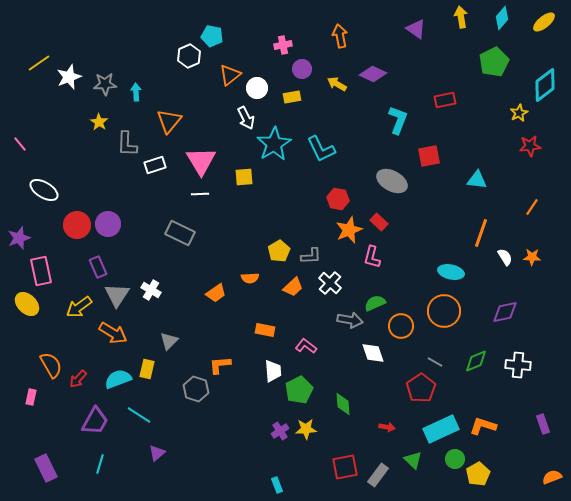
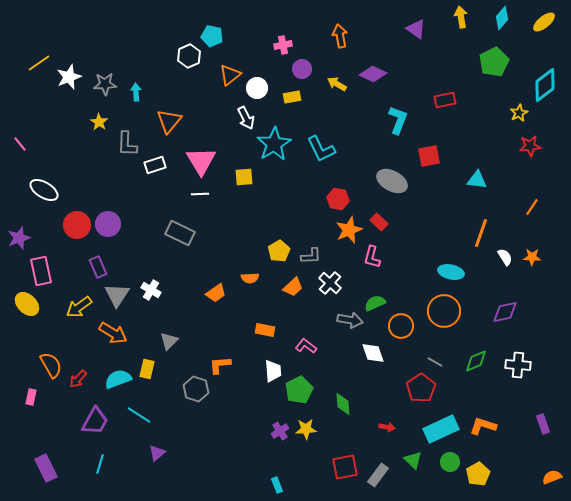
green circle at (455, 459): moved 5 px left, 3 px down
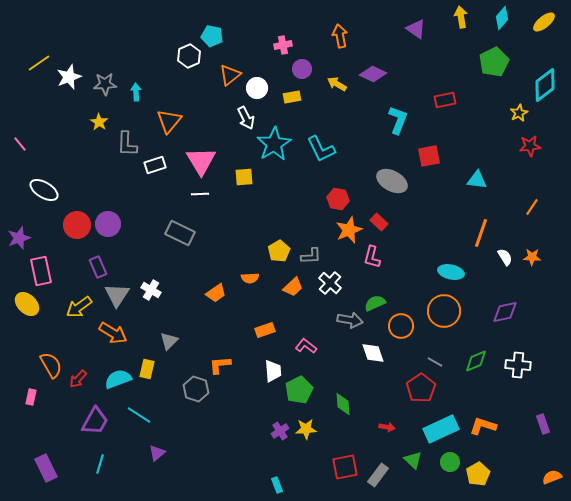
orange rectangle at (265, 330): rotated 30 degrees counterclockwise
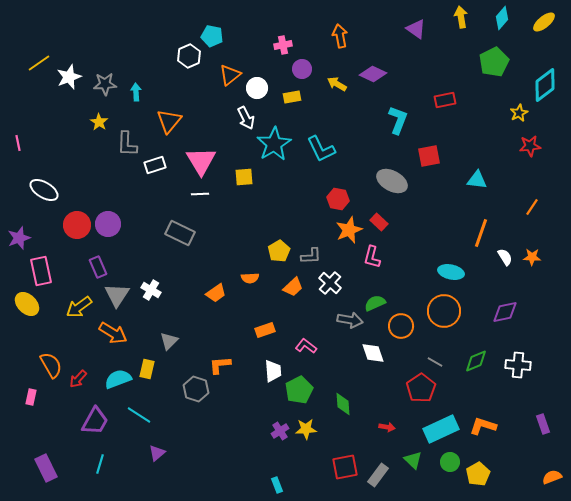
pink line at (20, 144): moved 2 px left, 1 px up; rotated 28 degrees clockwise
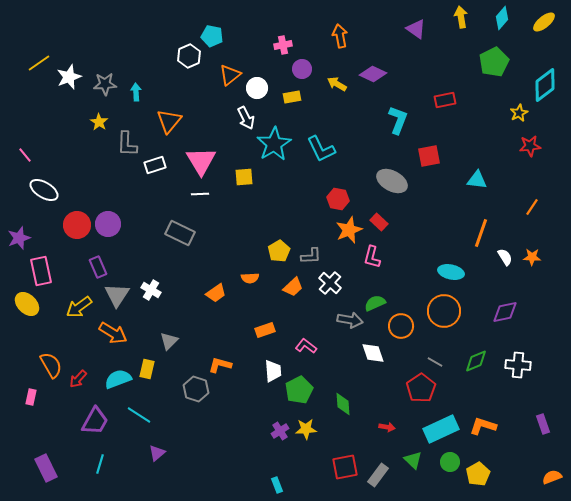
pink line at (18, 143): moved 7 px right, 12 px down; rotated 28 degrees counterclockwise
orange L-shape at (220, 365): rotated 20 degrees clockwise
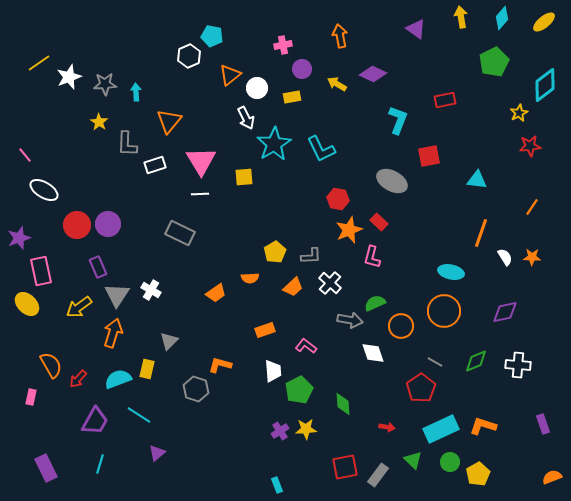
yellow pentagon at (279, 251): moved 4 px left, 1 px down
orange arrow at (113, 333): rotated 104 degrees counterclockwise
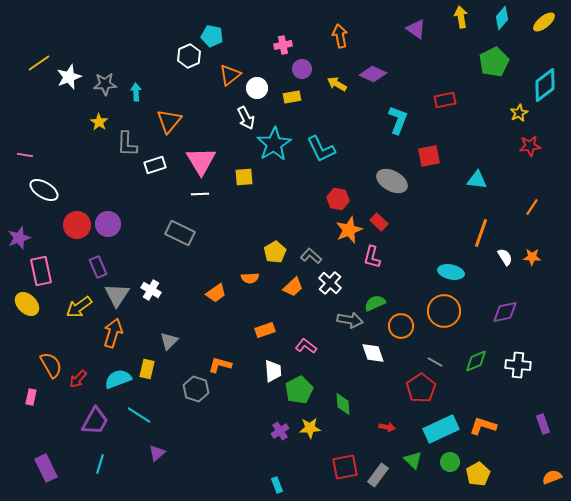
pink line at (25, 155): rotated 42 degrees counterclockwise
gray L-shape at (311, 256): rotated 135 degrees counterclockwise
yellow star at (306, 429): moved 4 px right, 1 px up
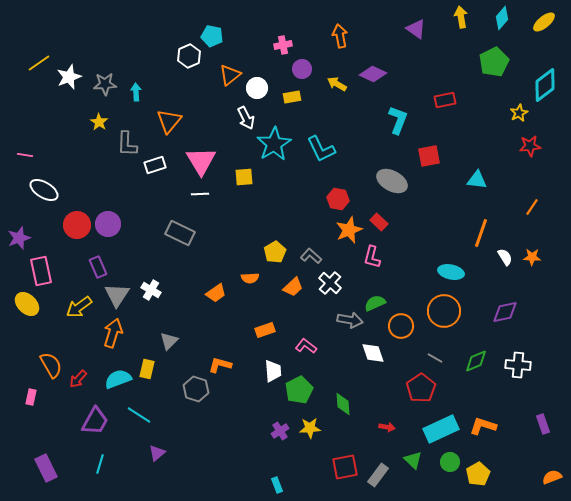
gray line at (435, 362): moved 4 px up
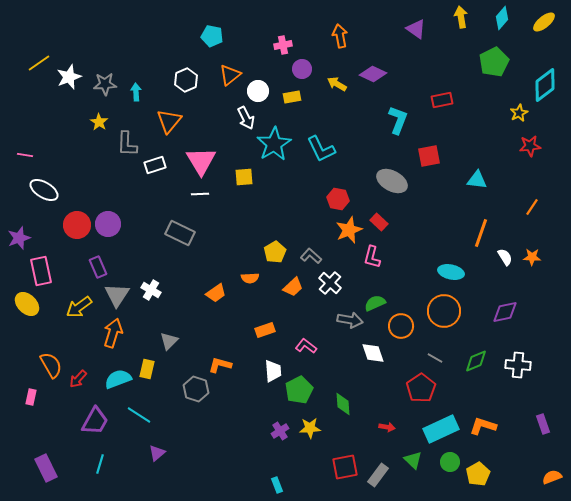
white hexagon at (189, 56): moved 3 px left, 24 px down
white circle at (257, 88): moved 1 px right, 3 px down
red rectangle at (445, 100): moved 3 px left
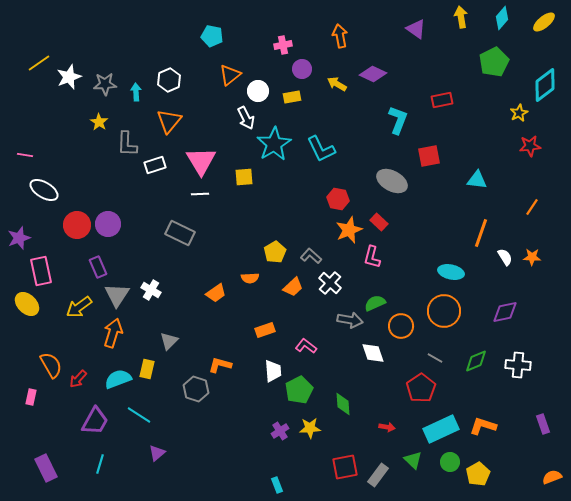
white hexagon at (186, 80): moved 17 px left
